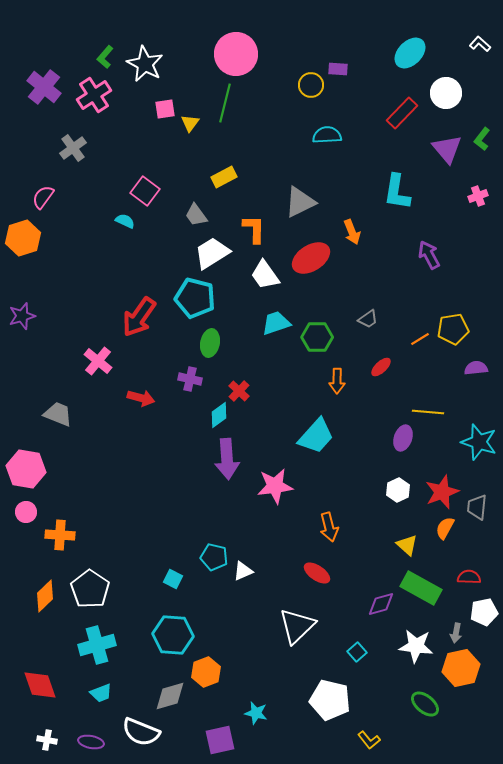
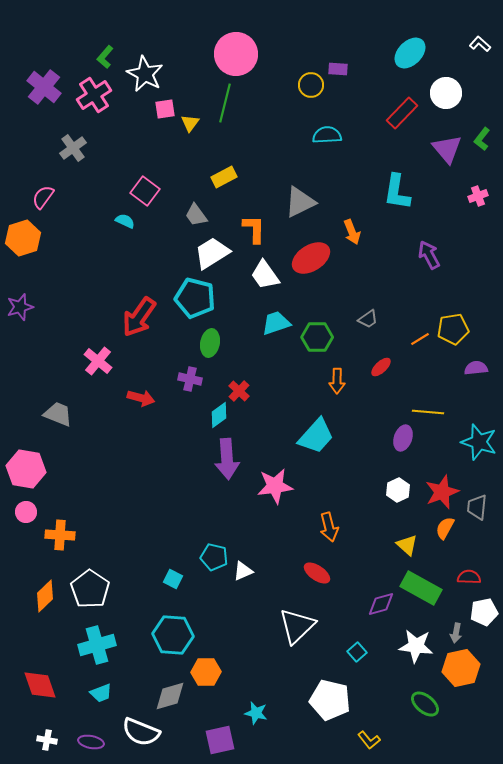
white star at (145, 64): moved 10 px down
purple star at (22, 316): moved 2 px left, 9 px up
orange hexagon at (206, 672): rotated 20 degrees clockwise
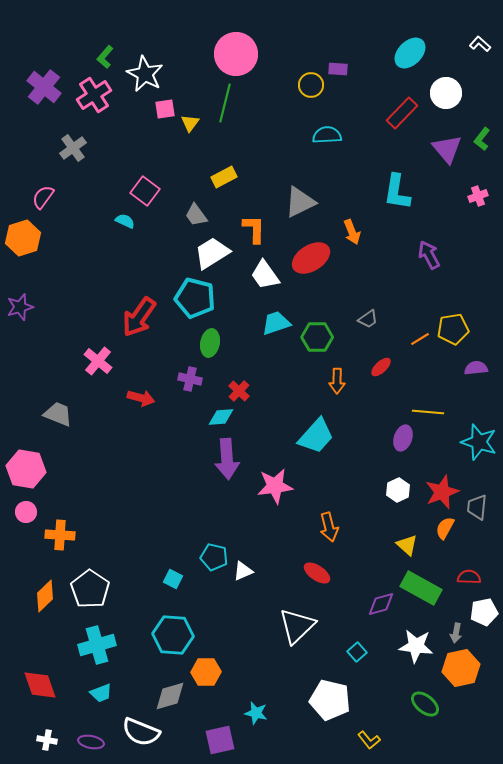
cyan diamond at (219, 415): moved 2 px right, 2 px down; rotated 32 degrees clockwise
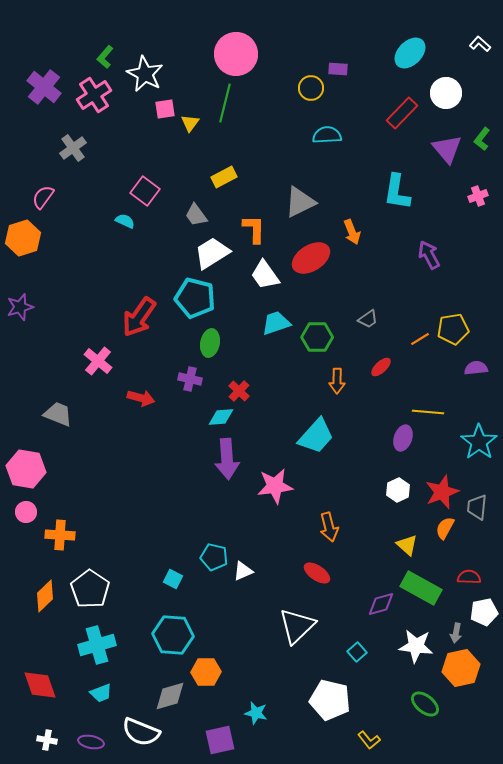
yellow circle at (311, 85): moved 3 px down
cyan star at (479, 442): rotated 18 degrees clockwise
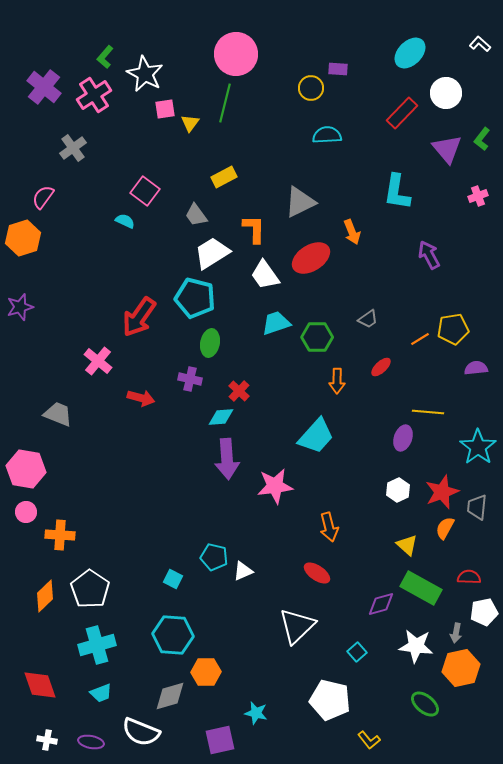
cyan star at (479, 442): moved 1 px left, 5 px down
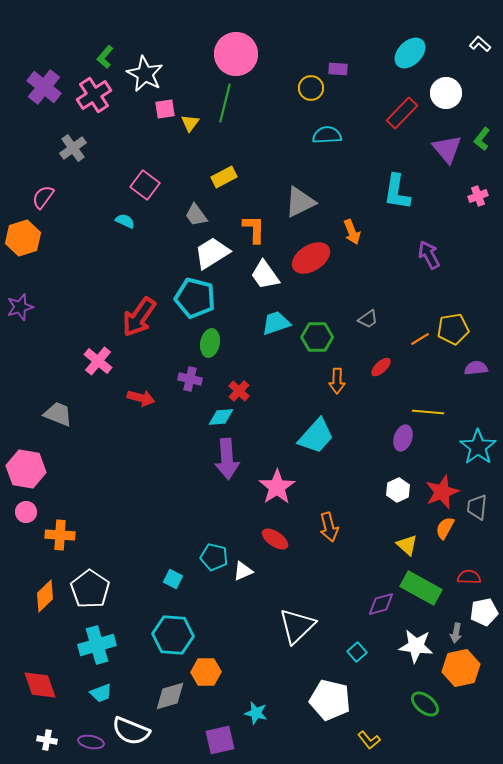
pink square at (145, 191): moved 6 px up
pink star at (275, 486): moved 2 px right, 1 px down; rotated 27 degrees counterclockwise
red ellipse at (317, 573): moved 42 px left, 34 px up
white semicircle at (141, 732): moved 10 px left, 1 px up
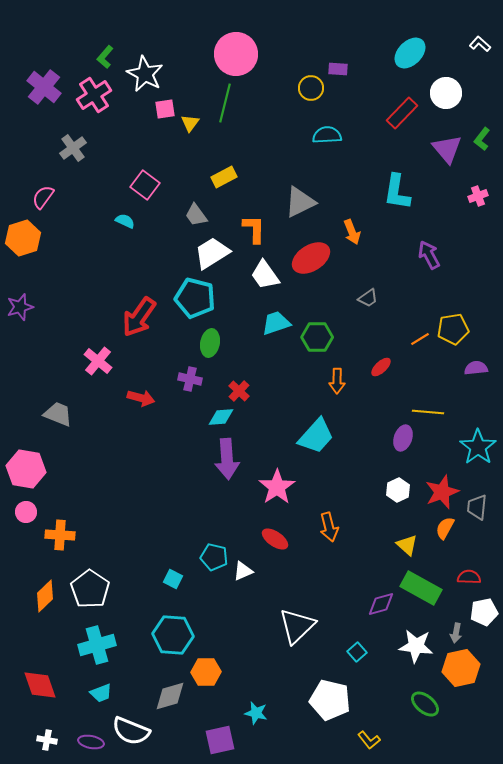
gray trapezoid at (368, 319): moved 21 px up
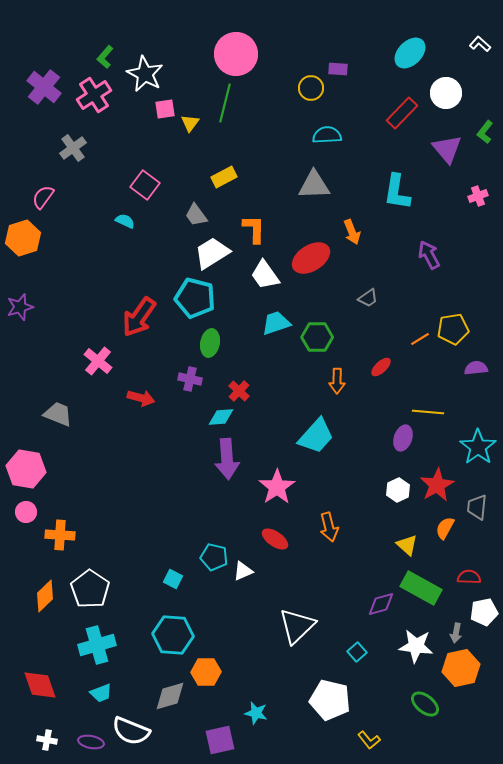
green L-shape at (482, 139): moved 3 px right, 7 px up
gray triangle at (300, 202): moved 14 px right, 17 px up; rotated 24 degrees clockwise
red star at (442, 492): moved 5 px left, 7 px up; rotated 8 degrees counterclockwise
